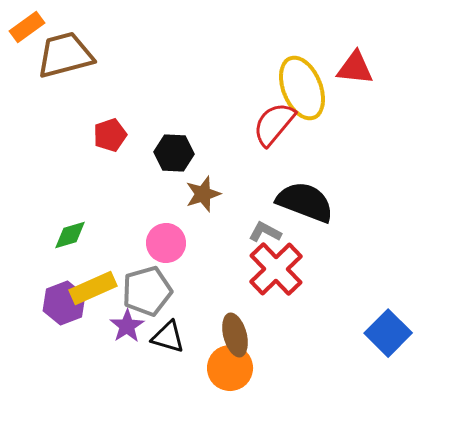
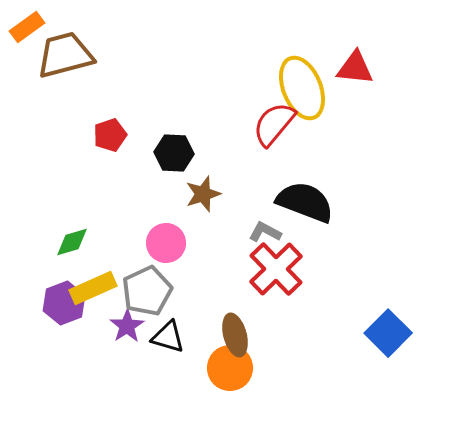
green diamond: moved 2 px right, 7 px down
gray pentagon: rotated 9 degrees counterclockwise
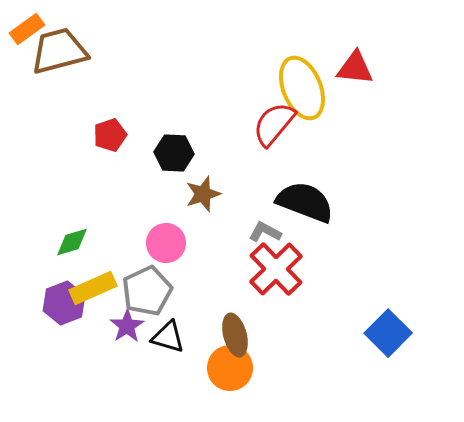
orange rectangle: moved 2 px down
brown trapezoid: moved 6 px left, 4 px up
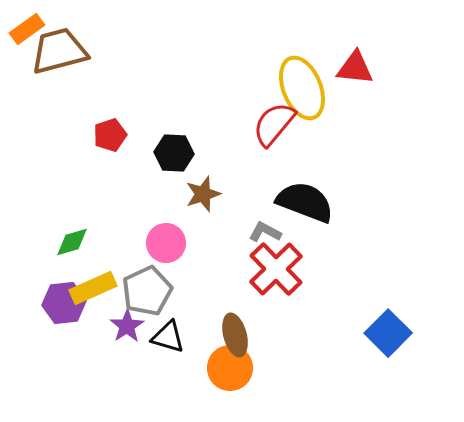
purple hexagon: rotated 15 degrees clockwise
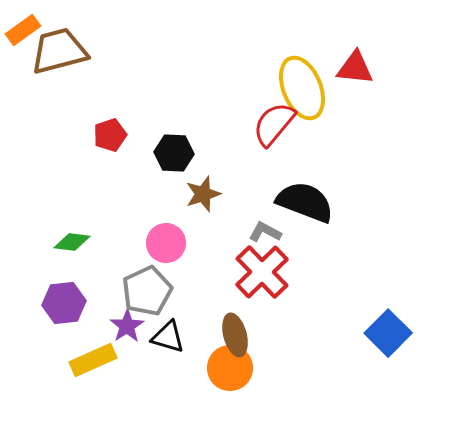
orange rectangle: moved 4 px left, 1 px down
green diamond: rotated 24 degrees clockwise
red cross: moved 14 px left, 3 px down
yellow rectangle: moved 72 px down
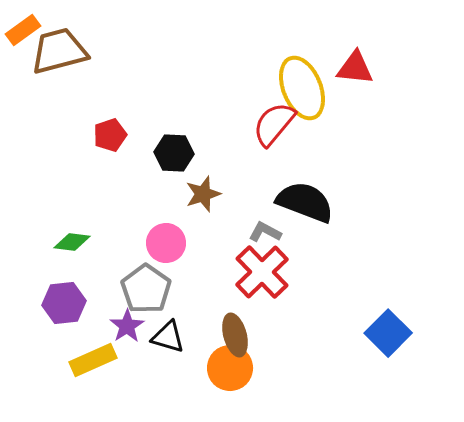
gray pentagon: moved 1 px left, 2 px up; rotated 12 degrees counterclockwise
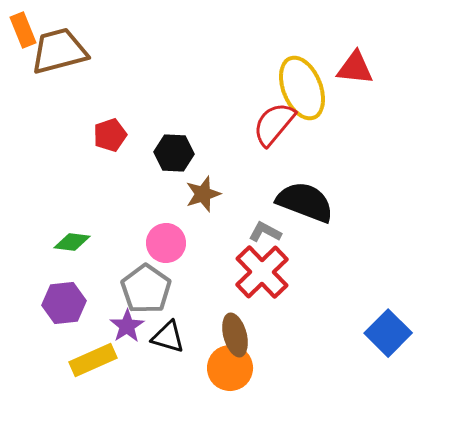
orange rectangle: rotated 76 degrees counterclockwise
